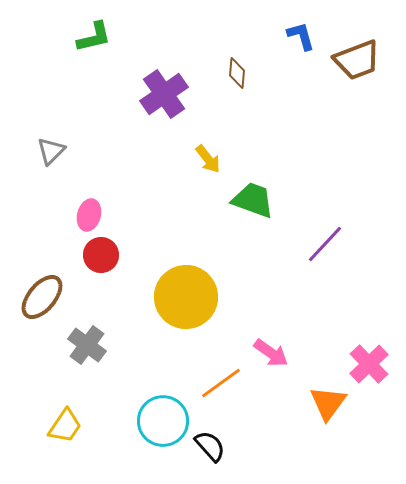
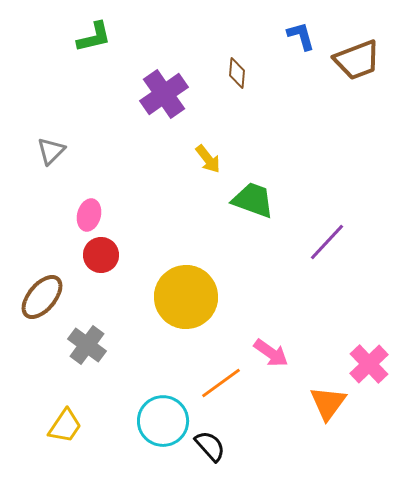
purple line: moved 2 px right, 2 px up
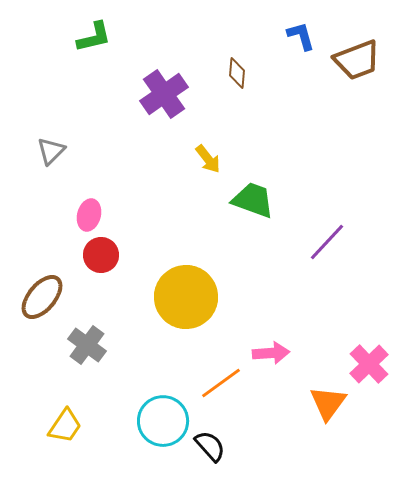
pink arrow: rotated 39 degrees counterclockwise
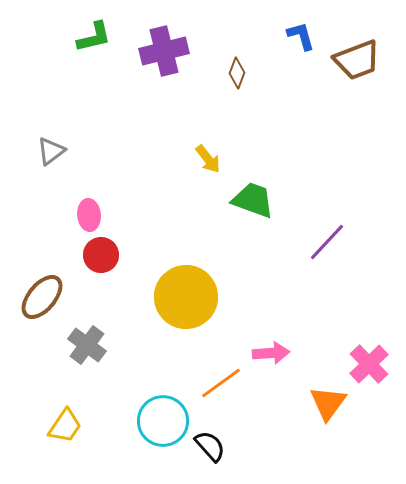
brown diamond: rotated 16 degrees clockwise
purple cross: moved 43 px up; rotated 21 degrees clockwise
gray triangle: rotated 8 degrees clockwise
pink ellipse: rotated 20 degrees counterclockwise
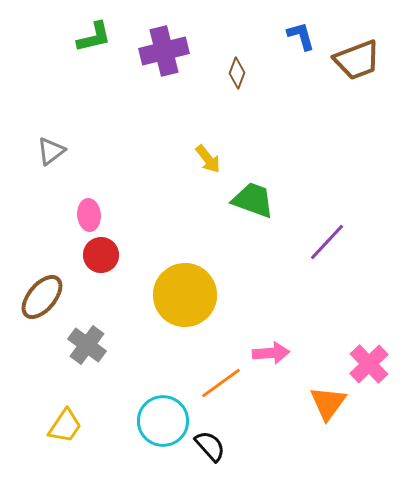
yellow circle: moved 1 px left, 2 px up
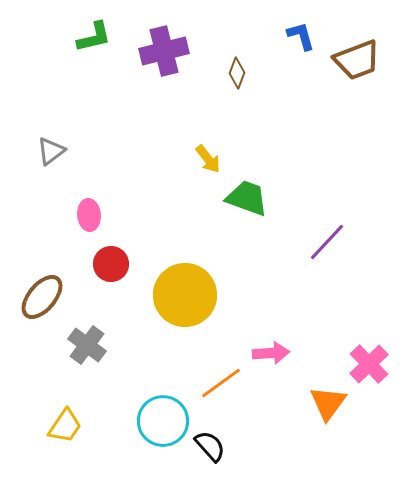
green trapezoid: moved 6 px left, 2 px up
red circle: moved 10 px right, 9 px down
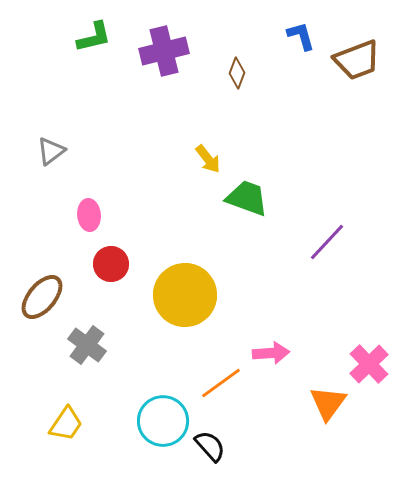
yellow trapezoid: moved 1 px right, 2 px up
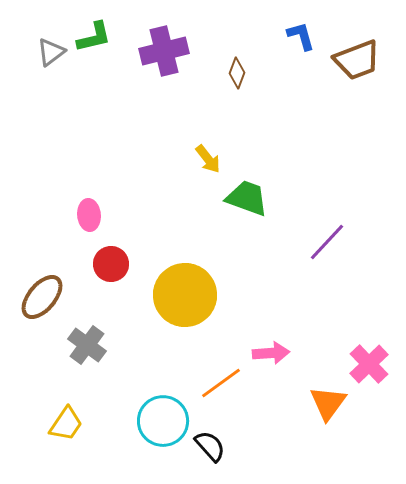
gray triangle: moved 99 px up
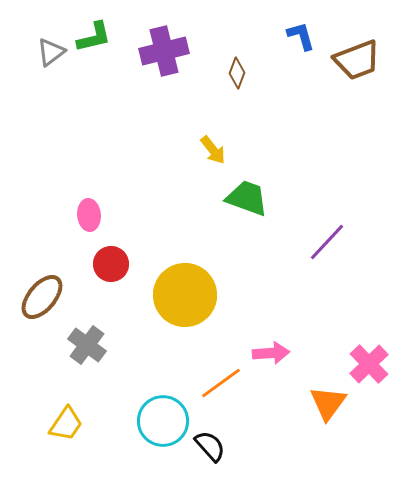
yellow arrow: moved 5 px right, 9 px up
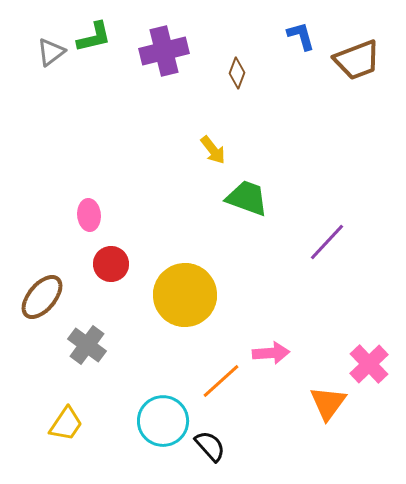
orange line: moved 2 px up; rotated 6 degrees counterclockwise
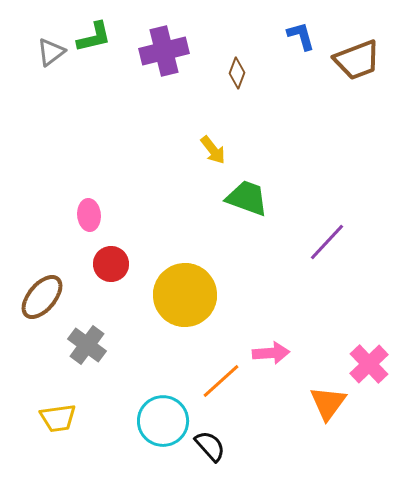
yellow trapezoid: moved 8 px left, 6 px up; rotated 48 degrees clockwise
